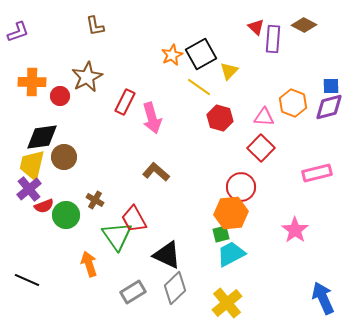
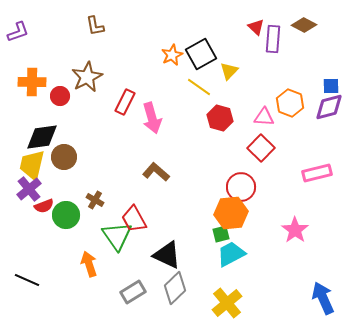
orange hexagon at (293, 103): moved 3 px left
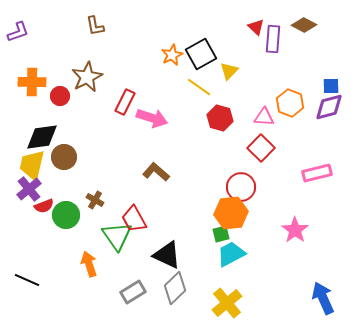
pink arrow at (152, 118): rotated 56 degrees counterclockwise
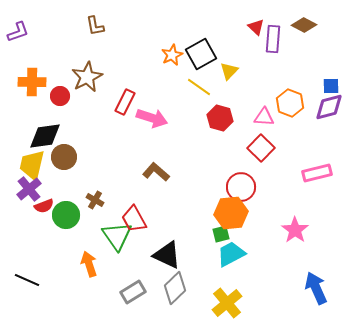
black diamond at (42, 137): moved 3 px right, 1 px up
blue arrow at (323, 298): moved 7 px left, 10 px up
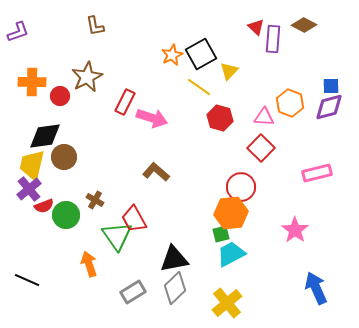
black triangle at (167, 255): moved 7 px right, 4 px down; rotated 36 degrees counterclockwise
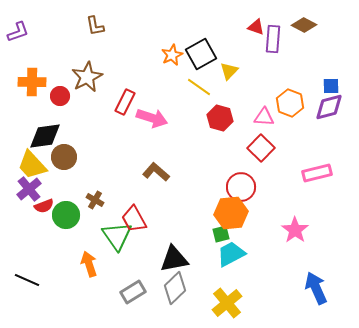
red triangle at (256, 27): rotated 24 degrees counterclockwise
yellow trapezoid at (32, 165): rotated 56 degrees counterclockwise
